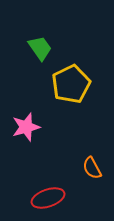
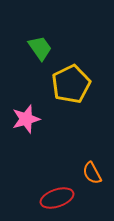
pink star: moved 8 px up
orange semicircle: moved 5 px down
red ellipse: moved 9 px right
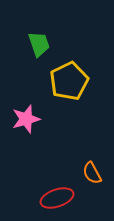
green trapezoid: moved 1 px left, 4 px up; rotated 16 degrees clockwise
yellow pentagon: moved 2 px left, 3 px up
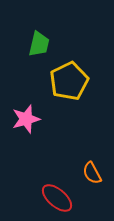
green trapezoid: rotated 32 degrees clockwise
red ellipse: rotated 60 degrees clockwise
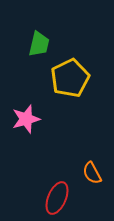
yellow pentagon: moved 1 px right, 3 px up
red ellipse: rotated 72 degrees clockwise
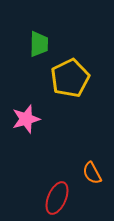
green trapezoid: rotated 12 degrees counterclockwise
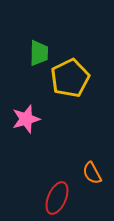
green trapezoid: moved 9 px down
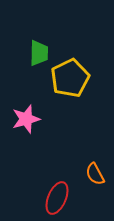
orange semicircle: moved 3 px right, 1 px down
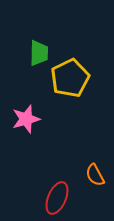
orange semicircle: moved 1 px down
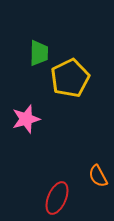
orange semicircle: moved 3 px right, 1 px down
